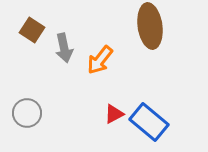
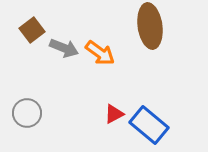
brown square: rotated 20 degrees clockwise
gray arrow: rotated 56 degrees counterclockwise
orange arrow: moved 7 px up; rotated 92 degrees counterclockwise
blue rectangle: moved 3 px down
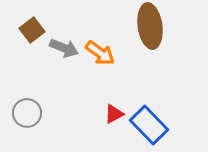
blue rectangle: rotated 6 degrees clockwise
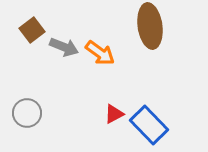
gray arrow: moved 1 px up
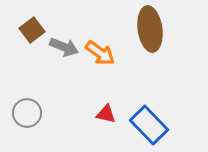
brown ellipse: moved 3 px down
red triangle: moved 8 px left; rotated 40 degrees clockwise
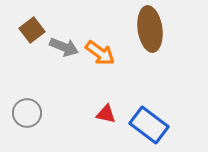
blue rectangle: rotated 9 degrees counterclockwise
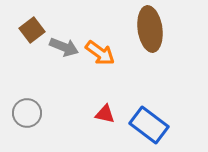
red triangle: moved 1 px left
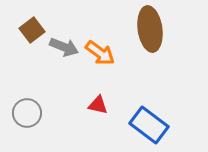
red triangle: moved 7 px left, 9 px up
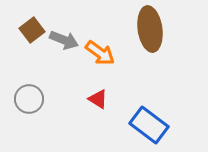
gray arrow: moved 7 px up
red triangle: moved 6 px up; rotated 20 degrees clockwise
gray circle: moved 2 px right, 14 px up
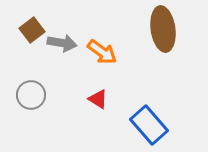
brown ellipse: moved 13 px right
gray arrow: moved 2 px left, 3 px down; rotated 12 degrees counterclockwise
orange arrow: moved 2 px right, 1 px up
gray circle: moved 2 px right, 4 px up
blue rectangle: rotated 12 degrees clockwise
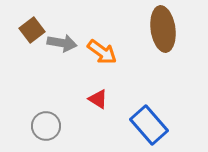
gray circle: moved 15 px right, 31 px down
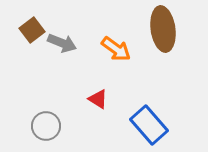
gray arrow: rotated 12 degrees clockwise
orange arrow: moved 14 px right, 3 px up
